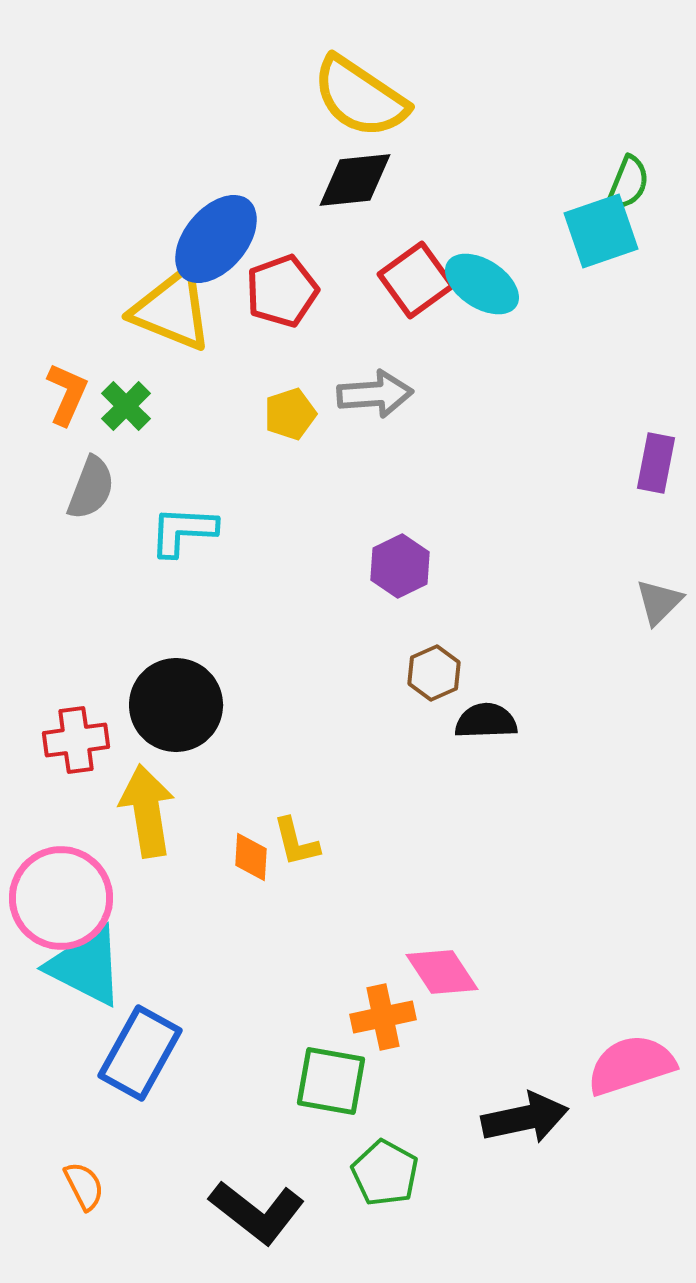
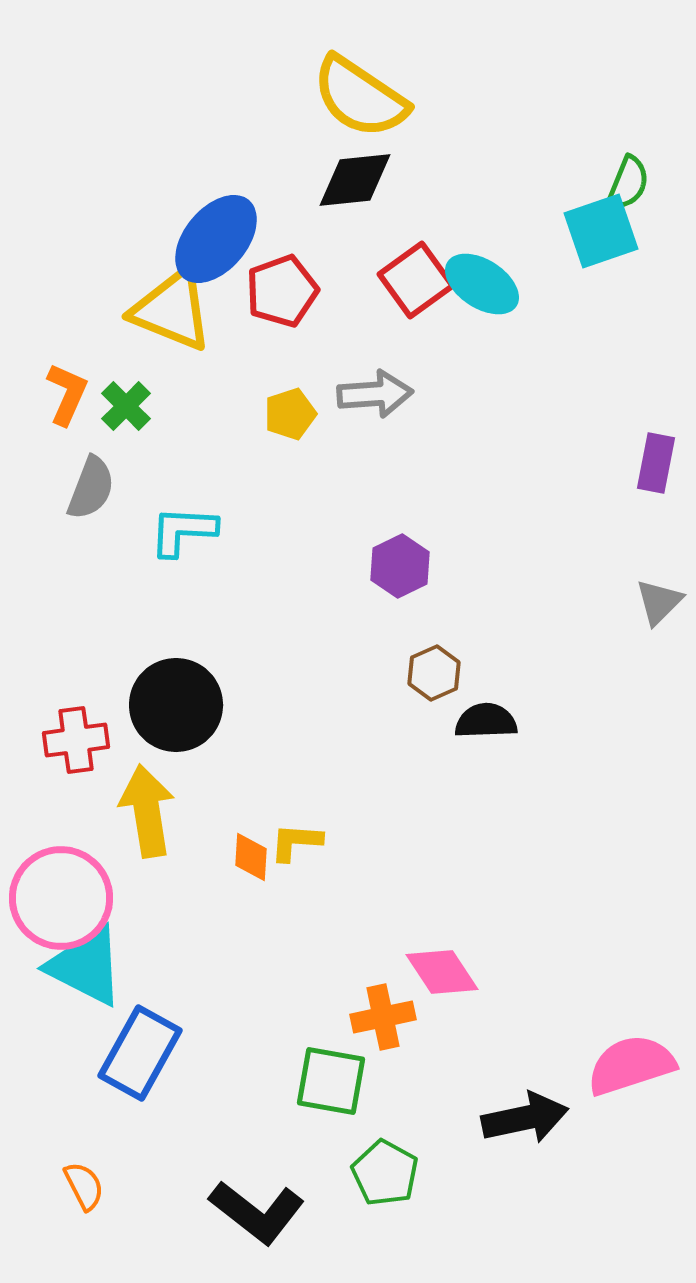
yellow L-shape: rotated 108 degrees clockwise
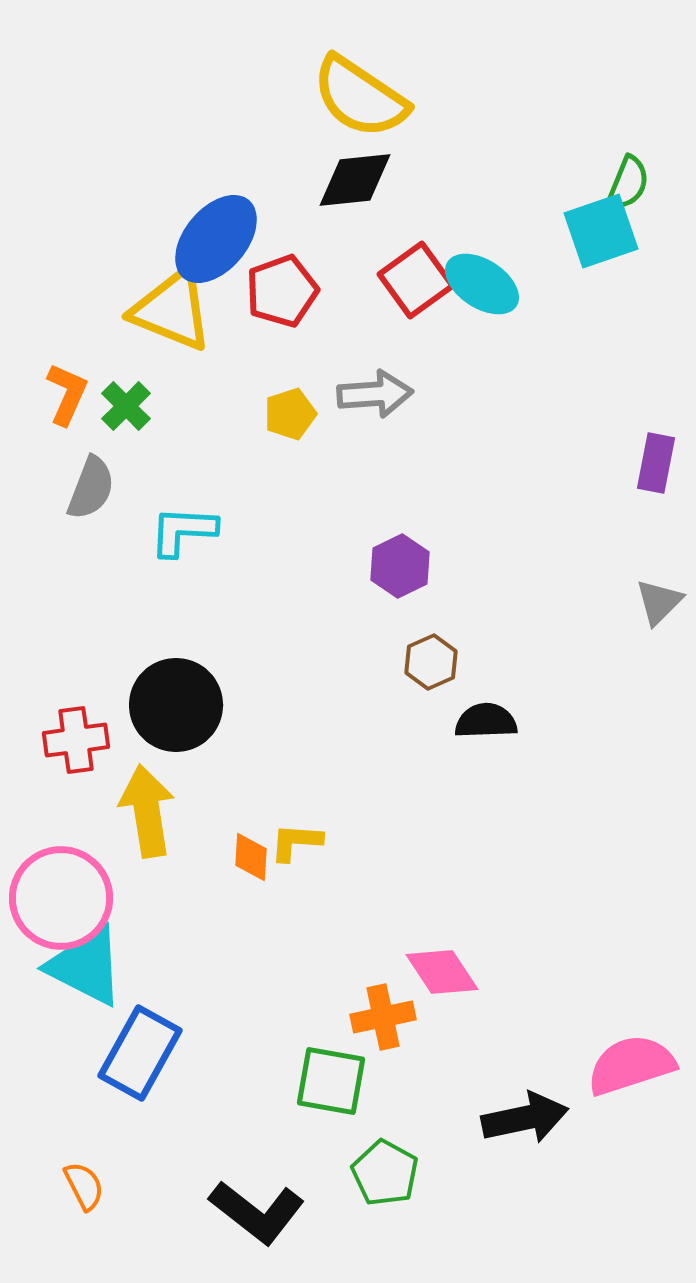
brown hexagon: moved 3 px left, 11 px up
